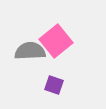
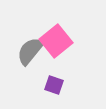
gray semicircle: rotated 48 degrees counterclockwise
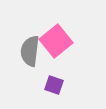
gray semicircle: rotated 32 degrees counterclockwise
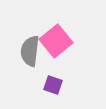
purple square: moved 1 px left
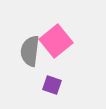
purple square: moved 1 px left
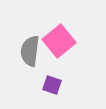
pink square: moved 3 px right
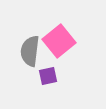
purple square: moved 4 px left, 9 px up; rotated 30 degrees counterclockwise
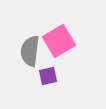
pink square: rotated 8 degrees clockwise
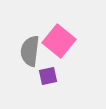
pink square: rotated 20 degrees counterclockwise
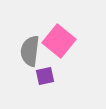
purple square: moved 3 px left
